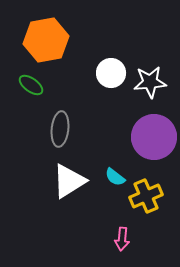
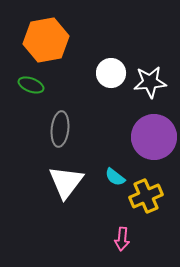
green ellipse: rotated 15 degrees counterclockwise
white triangle: moved 3 px left, 1 px down; rotated 21 degrees counterclockwise
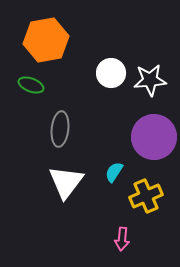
white star: moved 2 px up
cyan semicircle: moved 1 px left, 5 px up; rotated 85 degrees clockwise
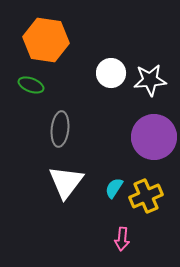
orange hexagon: rotated 18 degrees clockwise
cyan semicircle: moved 16 px down
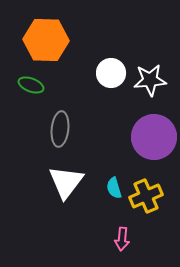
orange hexagon: rotated 6 degrees counterclockwise
cyan semicircle: rotated 50 degrees counterclockwise
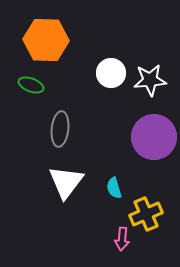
yellow cross: moved 18 px down
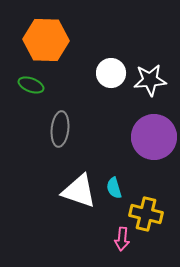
white triangle: moved 13 px right, 9 px down; rotated 48 degrees counterclockwise
yellow cross: rotated 36 degrees clockwise
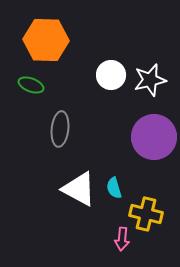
white circle: moved 2 px down
white star: rotated 8 degrees counterclockwise
white triangle: moved 2 px up; rotated 9 degrees clockwise
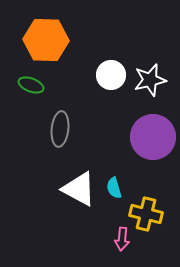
purple circle: moved 1 px left
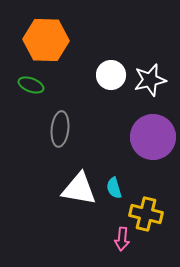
white triangle: rotated 18 degrees counterclockwise
